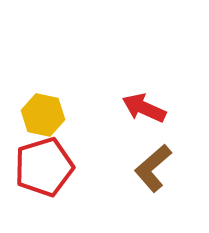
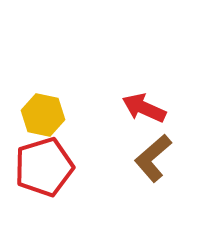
brown L-shape: moved 10 px up
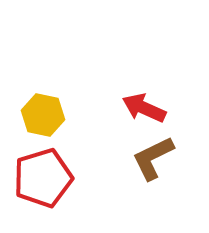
brown L-shape: rotated 15 degrees clockwise
red pentagon: moved 1 px left, 11 px down
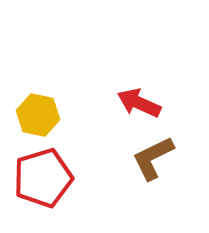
red arrow: moved 5 px left, 5 px up
yellow hexagon: moved 5 px left
